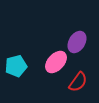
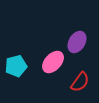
pink ellipse: moved 3 px left
red semicircle: moved 2 px right
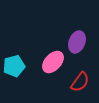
purple ellipse: rotated 10 degrees counterclockwise
cyan pentagon: moved 2 px left
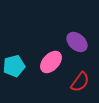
purple ellipse: rotated 70 degrees counterclockwise
pink ellipse: moved 2 px left
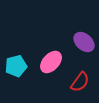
purple ellipse: moved 7 px right
cyan pentagon: moved 2 px right
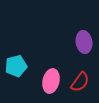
purple ellipse: rotated 40 degrees clockwise
pink ellipse: moved 19 px down; rotated 30 degrees counterclockwise
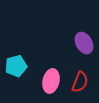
purple ellipse: moved 1 px down; rotated 20 degrees counterclockwise
red semicircle: rotated 15 degrees counterclockwise
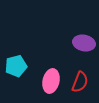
purple ellipse: rotated 50 degrees counterclockwise
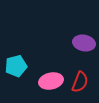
pink ellipse: rotated 65 degrees clockwise
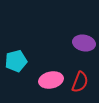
cyan pentagon: moved 5 px up
pink ellipse: moved 1 px up
